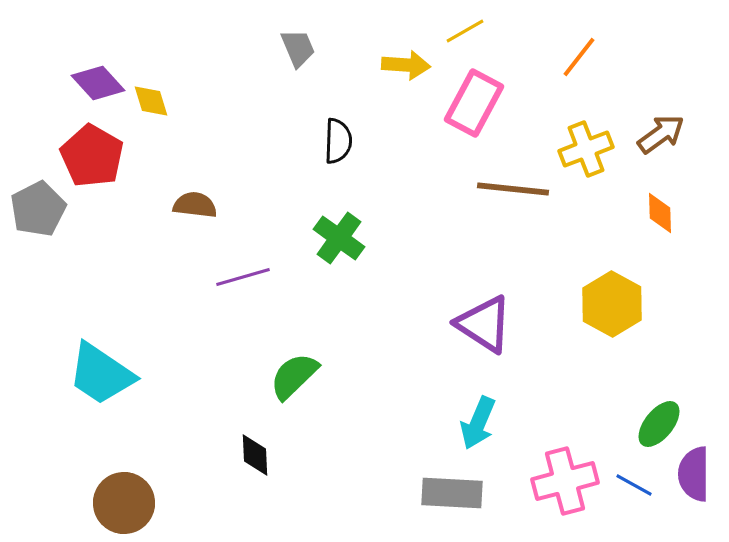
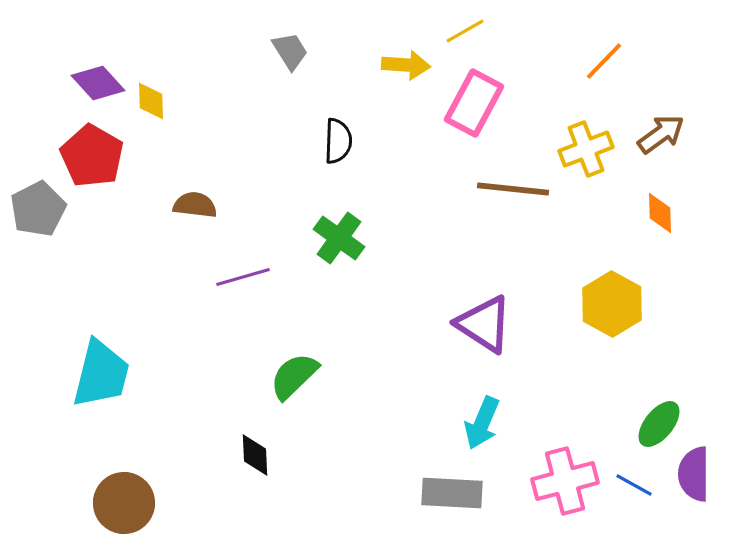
gray trapezoid: moved 8 px left, 3 px down; rotated 9 degrees counterclockwise
orange line: moved 25 px right, 4 px down; rotated 6 degrees clockwise
yellow diamond: rotated 15 degrees clockwise
cyan trapezoid: rotated 110 degrees counterclockwise
cyan arrow: moved 4 px right
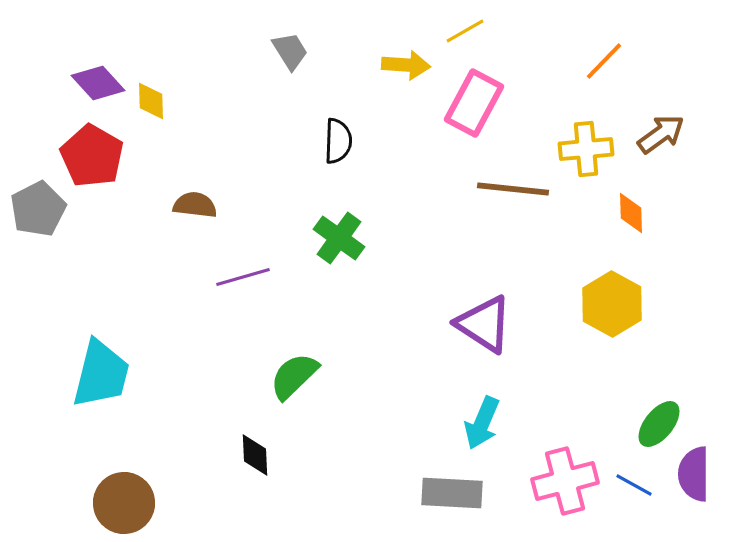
yellow cross: rotated 16 degrees clockwise
orange diamond: moved 29 px left
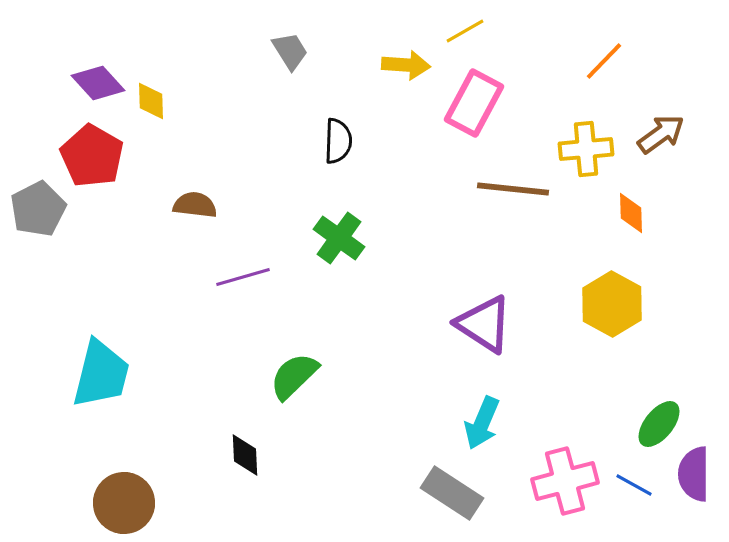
black diamond: moved 10 px left
gray rectangle: rotated 30 degrees clockwise
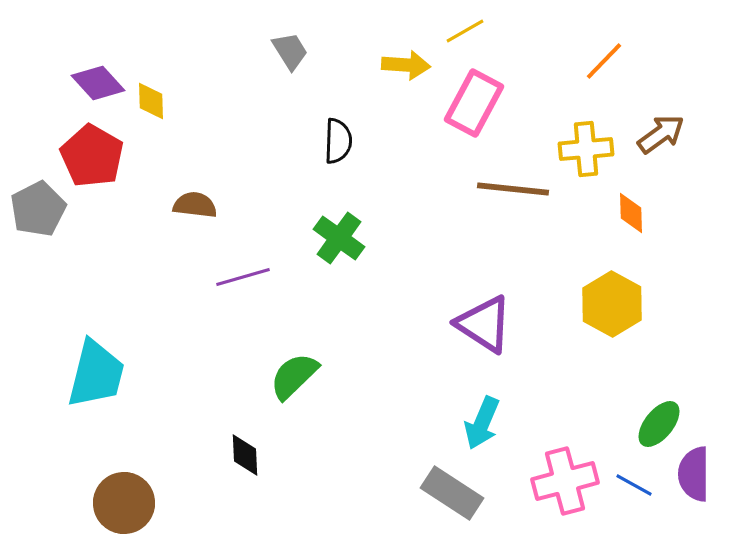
cyan trapezoid: moved 5 px left
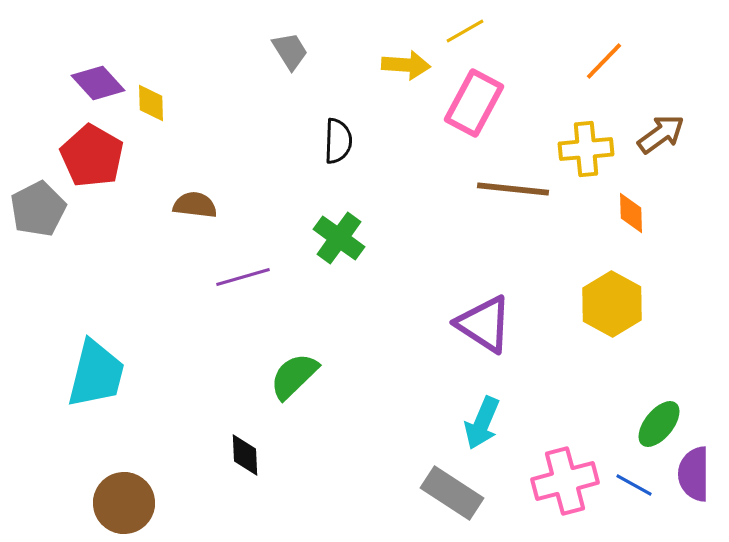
yellow diamond: moved 2 px down
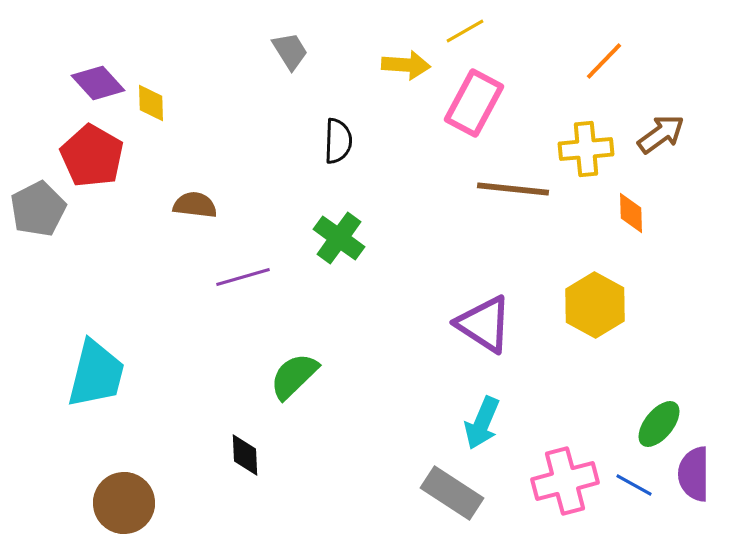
yellow hexagon: moved 17 px left, 1 px down
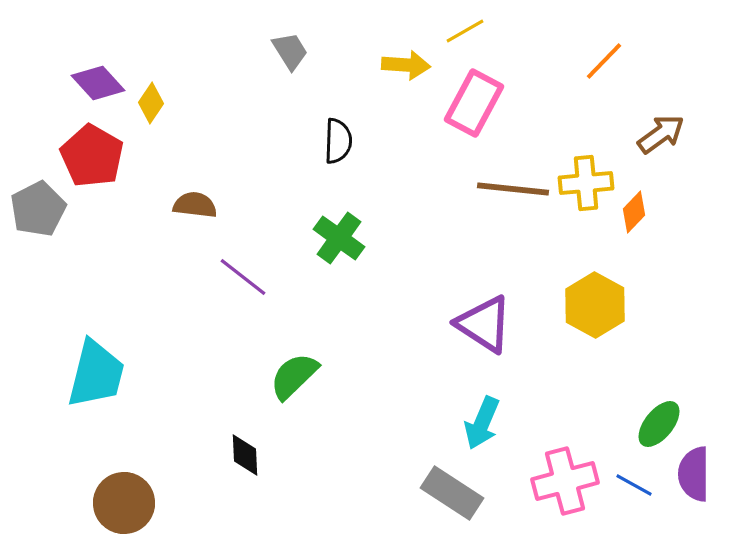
yellow diamond: rotated 36 degrees clockwise
yellow cross: moved 34 px down
orange diamond: moved 3 px right, 1 px up; rotated 45 degrees clockwise
purple line: rotated 54 degrees clockwise
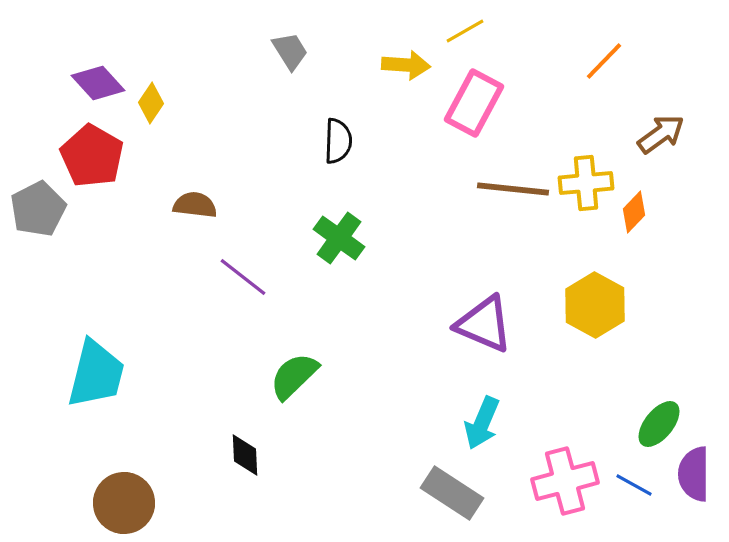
purple triangle: rotated 10 degrees counterclockwise
